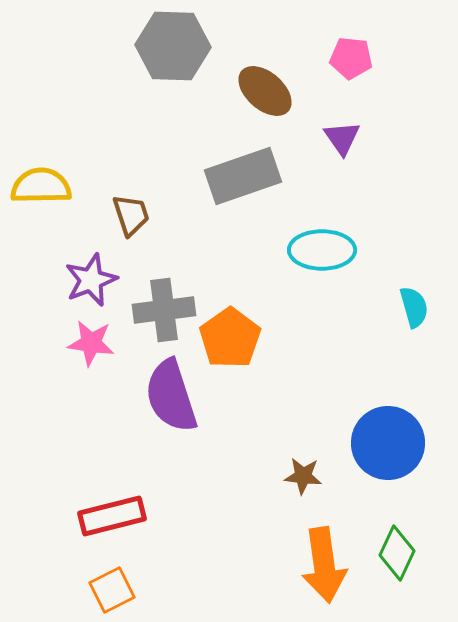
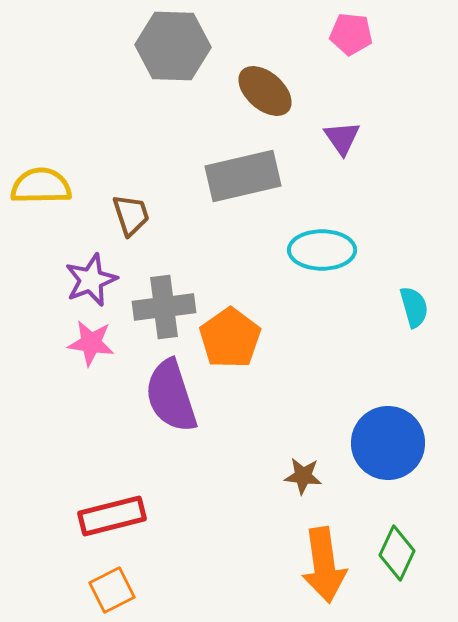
pink pentagon: moved 24 px up
gray rectangle: rotated 6 degrees clockwise
gray cross: moved 3 px up
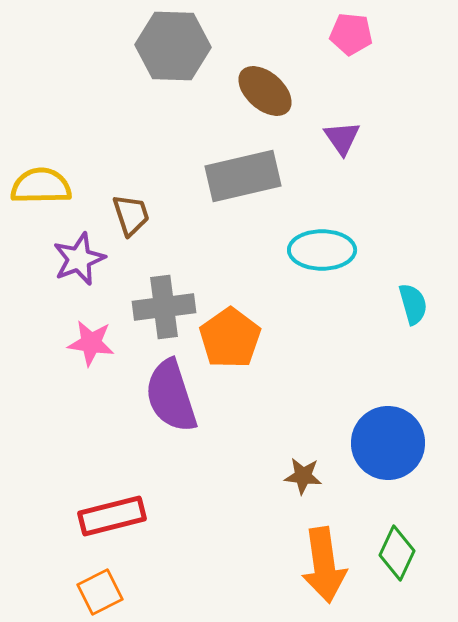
purple star: moved 12 px left, 21 px up
cyan semicircle: moved 1 px left, 3 px up
orange square: moved 12 px left, 2 px down
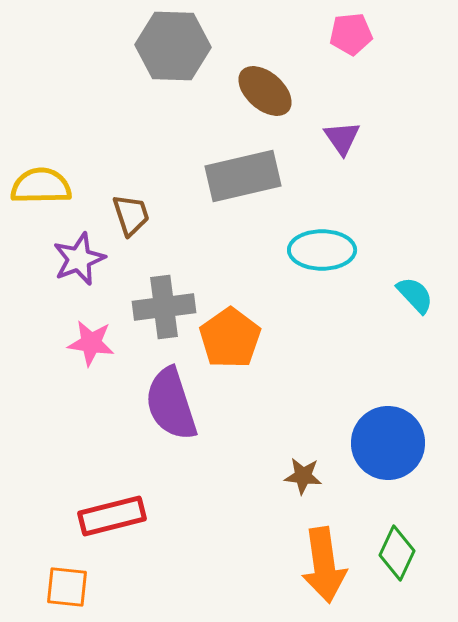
pink pentagon: rotated 12 degrees counterclockwise
cyan semicircle: moved 2 px right, 9 px up; rotated 27 degrees counterclockwise
purple semicircle: moved 8 px down
orange square: moved 33 px left, 5 px up; rotated 33 degrees clockwise
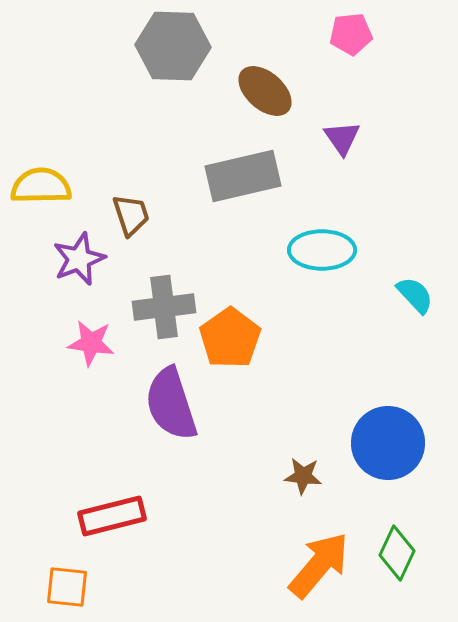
orange arrow: moved 5 px left; rotated 132 degrees counterclockwise
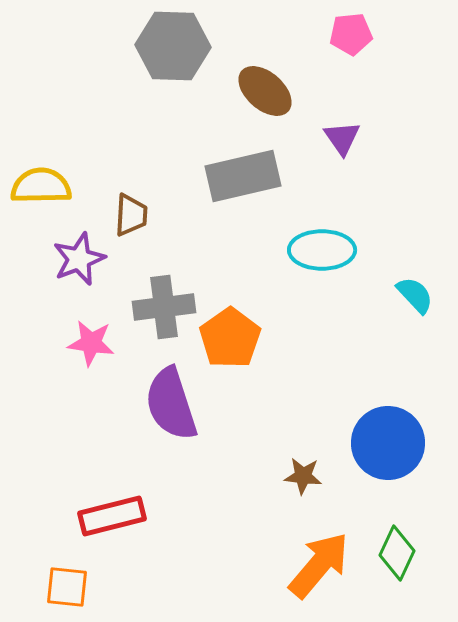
brown trapezoid: rotated 21 degrees clockwise
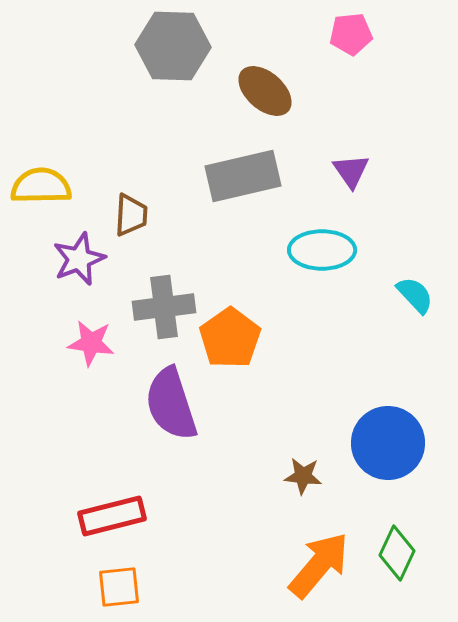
purple triangle: moved 9 px right, 33 px down
orange square: moved 52 px right; rotated 12 degrees counterclockwise
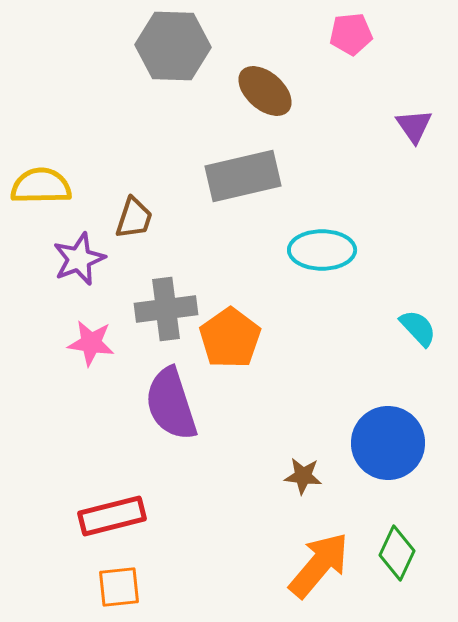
purple triangle: moved 63 px right, 45 px up
brown trapezoid: moved 3 px right, 3 px down; rotated 15 degrees clockwise
cyan semicircle: moved 3 px right, 33 px down
gray cross: moved 2 px right, 2 px down
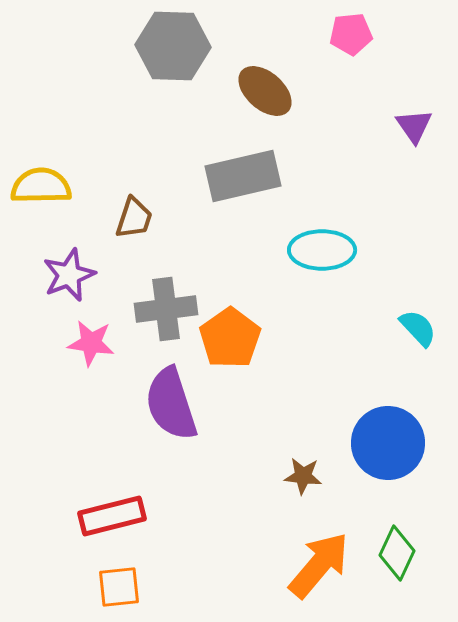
purple star: moved 10 px left, 16 px down
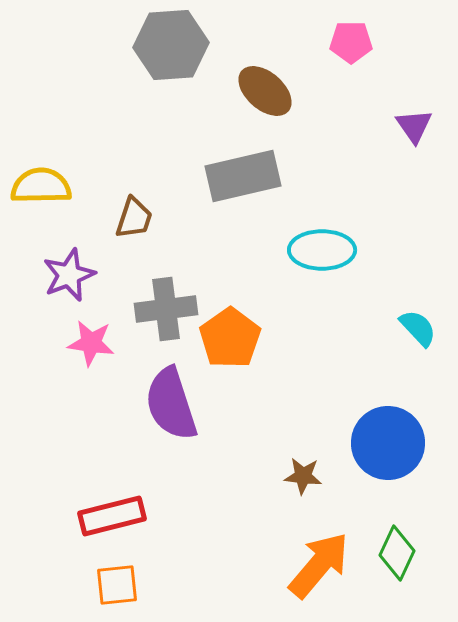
pink pentagon: moved 8 px down; rotated 6 degrees clockwise
gray hexagon: moved 2 px left, 1 px up; rotated 6 degrees counterclockwise
orange square: moved 2 px left, 2 px up
